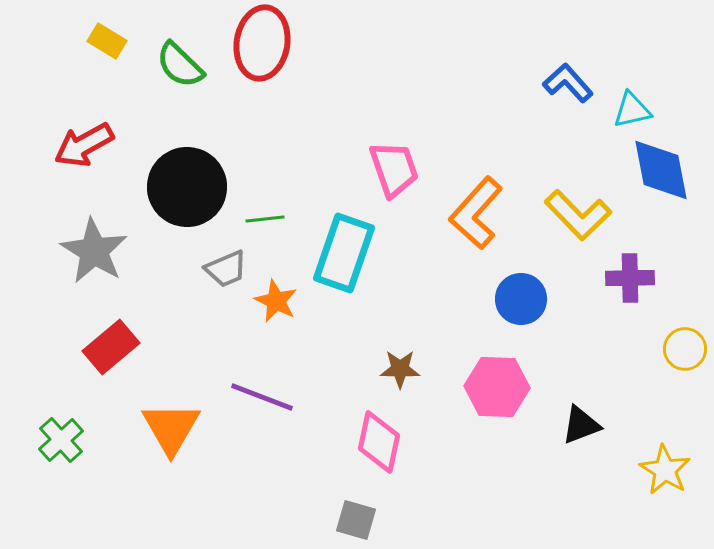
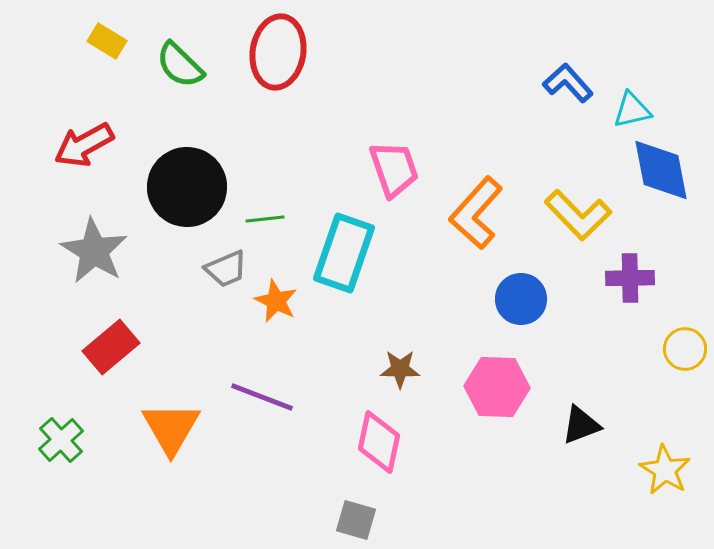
red ellipse: moved 16 px right, 9 px down
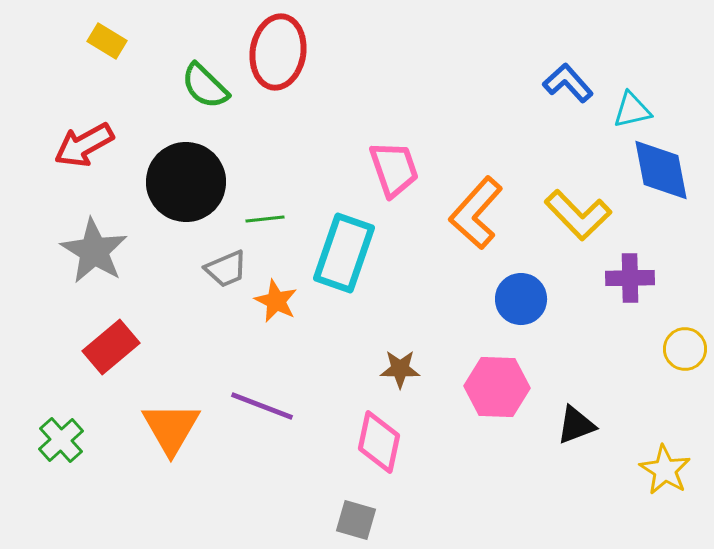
green semicircle: moved 25 px right, 21 px down
black circle: moved 1 px left, 5 px up
purple line: moved 9 px down
black triangle: moved 5 px left
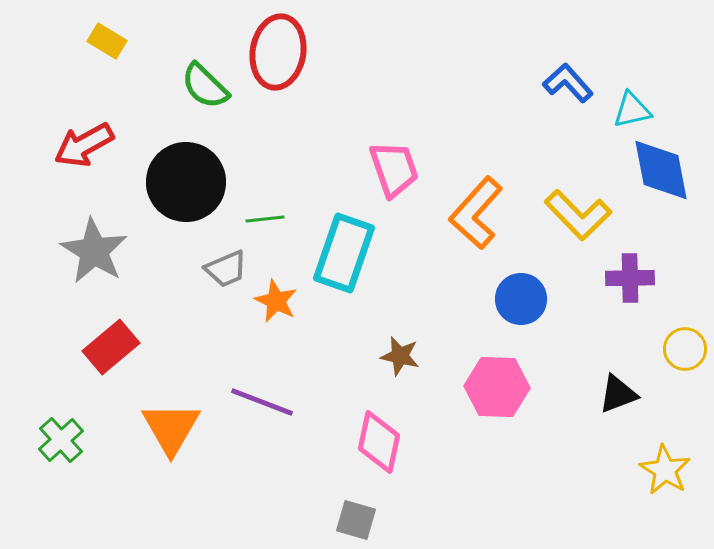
brown star: moved 13 px up; rotated 12 degrees clockwise
purple line: moved 4 px up
black triangle: moved 42 px right, 31 px up
